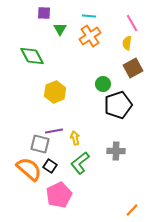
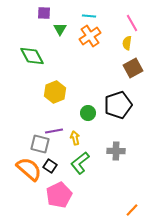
green circle: moved 15 px left, 29 px down
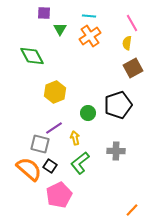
purple line: moved 3 px up; rotated 24 degrees counterclockwise
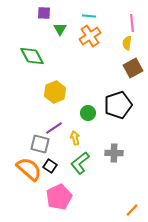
pink line: rotated 24 degrees clockwise
gray cross: moved 2 px left, 2 px down
pink pentagon: moved 2 px down
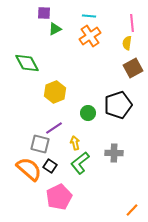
green triangle: moved 5 px left; rotated 32 degrees clockwise
green diamond: moved 5 px left, 7 px down
yellow arrow: moved 5 px down
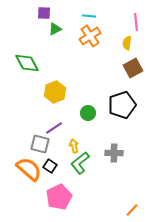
pink line: moved 4 px right, 1 px up
black pentagon: moved 4 px right
yellow arrow: moved 1 px left, 3 px down
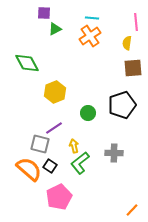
cyan line: moved 3 px right, 2 px down
brown square: rotated 24 degrees clockwise
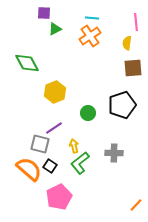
orange line: moved 4 px right, 5 px up
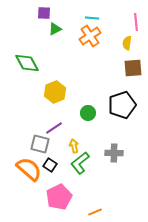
black square: moved 1 px up
orange line: moved 41 px left, 7 px down; rotated 24 degrees clockwise
